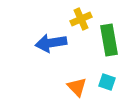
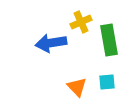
yellow cross: moved 3 px down
cyan square: rotated 24 degrees counterclockwise
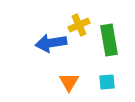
yellow cross: moved 2 px left, 3 px down
orange triangle: moved 8 px left, 5 px up; rotated 15 degrees clockwise
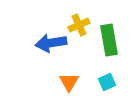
cyan square: rotated 18 degrees counterclockwise
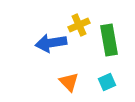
orange triangle: rotated 15 degrees counterclockwise
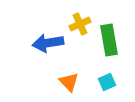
yellow cross: moved 1 px right, 1 px up
blue arrow: moved 3 px left
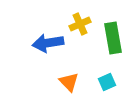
green rectangle: moved 4 px right, 2 px up
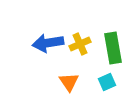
yellow cross: moved 20 px down
green rectangle: moved 10 px down
orange triangle: rotated 10 degrees clockwise
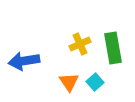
blue arrow: moved 24 px left, 18 px down
cyan square: moved 12 px left; rotated 18 degrees counterclockwise
